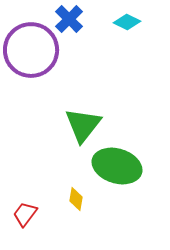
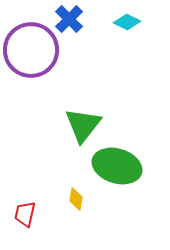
red trapezoid: rotated 24 degrees counterclockwise
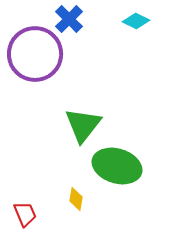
cyan diamond: moved 9 px right, 1 px up
purple circle: moved 4 px right, 4 px down
red trapezoid: rotated 144 degrees clockwise
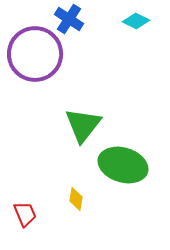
blue cross: rotated 12 degrees counterclockwise
green ellipse: moved 6 px right, 1 px up
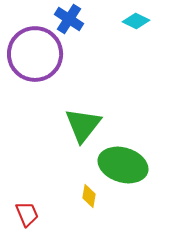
yellow diamond: moved 13 px right, 3 px up
red trapezoid: moved 2 px right
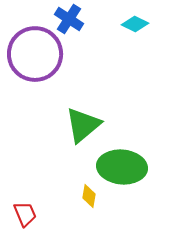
cyan diamond: moved 1 px left, 3 px down
green triangle: rotated 12 degrees clockwise
green ellipse: moved 1 px left, 2 px down; rotated 12 degrees counterclockwise
red trapezoid: moved 2 px left
